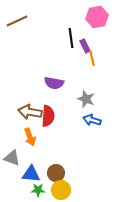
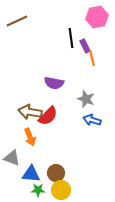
red semicircle: rotated 40 degrees clockwise
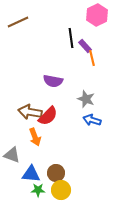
pink hexagon: moved 2 px up; rotated 15 degrees counterclockwise
brown line: moved 1 px right, 1 px down
purple rectangle: rotated 16 degrees counterclockwise
purple semicircle: moved 1 px left, 2 px up
orange arrow: moved 5 px right
gray triangle: moved 3 px up
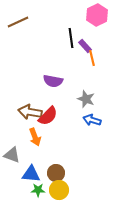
yellow circle: moved 2 px left
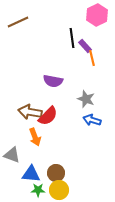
black line: moved 1 px right
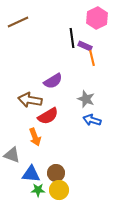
pink hexagon: moved 3 px down
purple rectangle: rotated 24 degrees counterclockwise
purple semicircle: rotated 42 degrees counterclockwise
brown arrow: moved 12 px up
red semicircle: rotated 15 degrees clockwise
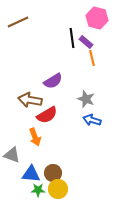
pink hexagon: rotated 20 degrees counterclockwise
purple rectangle: moved 1 px right, 4 px up; rotated 16 degrees clockwise
red semicircle: moved 1 px left, 1 px up
brown circle: moved 3 px left
yellow circle: moved 1 px left, 1 px up
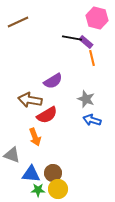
black line: rotated 72 degrees counterclockwise
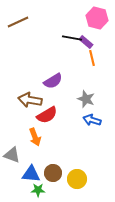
yellow circle: moved 19 px right, 10 px up
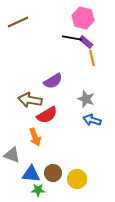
pink hexagon: moved 14 px left
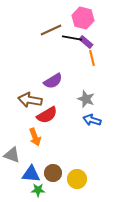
brown line: moved 33 px right, 8 px down
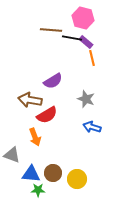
brown line: rotated 30 degrees clockwise
blue arrow: moved 7 px down
